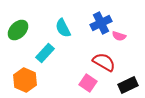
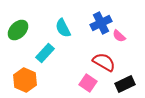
pink semicircle: rotated 24 degrees clockwise
black rectangle: moved 3 px left, 1 px up
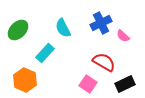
pink semicircle: moved 4 px right
pink square: moved 1 px down
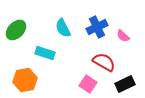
blue cross: moved 4 px left, 4 px down
green ellipse: moved 2 px left
cyan rectangle: rotated 66 degrees clockwise
orange hexagon: rotated 25 degrees clockwise
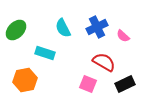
pink square: rotated 12 degrees counterclockwise
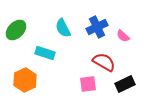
orange hexagon: rotated 15 degrees counterclockwise
pink square: rotated 30 degrees counterclockwise
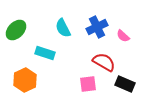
black rectangle: rotated 48 degrees clockwise
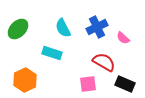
green ellipse: moved 2 px right, 1 px up
pink semicircle: moved 2 px down
cyan rectangle: moved 7 px right
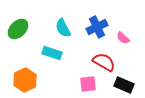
black rectangle: moved 1 px left, 1 px down
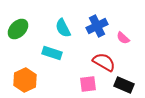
blue cross: moved 1 px up
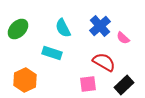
blue cross: moved 3 px right; rotated 15 degrees counterclockwise
black rectangle: rotated 66 degrees counterclockwise
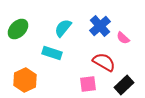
cyan semicircle: rotated 66 degrees clockwise
